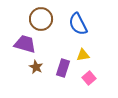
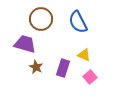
blue semicircle: moved 2 px up
yellow triangle: moved 1 px right; rotated 32 degrees clockwise
pink square: moved 1 px right, 1 px up
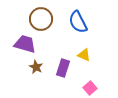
pink square: moved 11 px down
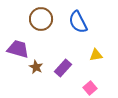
purple trapezoid: moved 7 px left, 5 px down
yellow triangle: moved 12 px right; rotated 32 degrees counterclockwise
purple rectangle: rotated 24 degrees clockwise
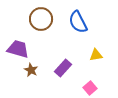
brown star: moved 5 px left, 3 px down
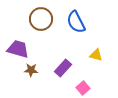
blue semicircle: moved 2 px left
yellow triangle: rotated 24 degrees clockwise
brown star: rotated 24 degrees counterclockwise
pink square: moved 7 px left
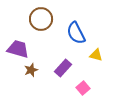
blue semicircle: moved 11 px down
brown star: rotated 24 degrees counterclockwise
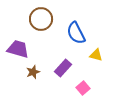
brown star: moved 2 px right, 2 px down
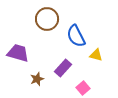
brown circle: moved 6 px right
blue semicircle: moved 3 px down
purple trapezoid: moved 4 px down
brown star: moved 4 px right, 7 px down
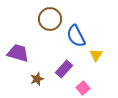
brown circle: moved 3 px right
yellow triangle: rotated 48 degrees clockwise
purple rectangle: moved 1 px right, 1 px down
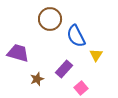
pink square: moved 2 px left
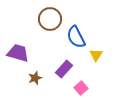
blue semicircle: moved 1 px down
brown star: moved 2 px left, 1 px up
